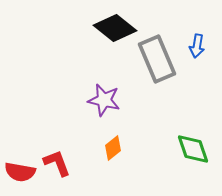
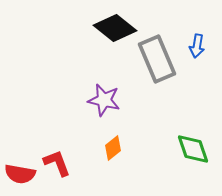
red semicircle: moved 2 px down
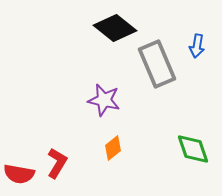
gray rectangle: moved 5 px down
red L-shape: rotated 52 degrees clockwise
red semicircle: moved 1 px left
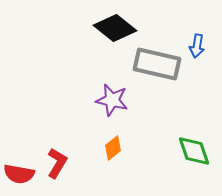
gray rectangle: rotated 54 degrees counterclockwise
purple star: moved 8 px right
green diamond: moved 1 px right, 2 px down
